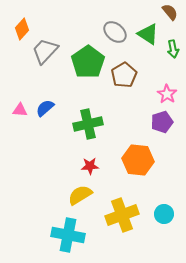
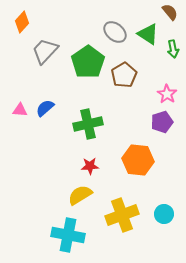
orange diamond: moved 7 px up
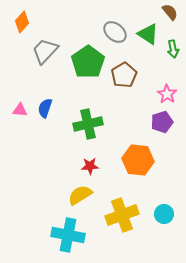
blue semicircle: rotated 30 degrees counterclockwise
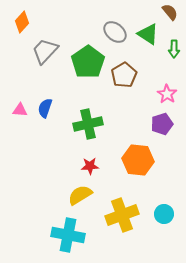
green arrow: moved 1 px right; rotated 12 degrees clockwise
purple pentagon: moved 2 px down
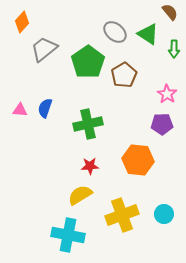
gray trapezoid: moved 1 px left, 2 px up; rotated 8 degrees clockwise
purple pentagon: rotated 15 degrees clockwise
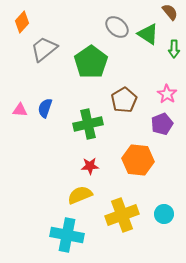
gray ellipse: moved 2 px right, 5 px up
green pentagon: moved 3 px right
brown pentagon: moved 25 px down
purple pentagon: rotated 20 degrees counterclockwise
yellow semicircle: rotated 10 degrees clockwise
cyan cross: moved 1 px left
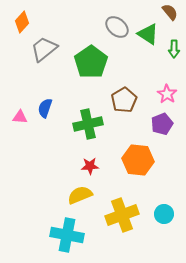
pink triangle: moved 7 px down
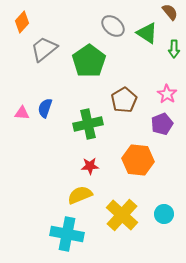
gray ellipse: moved 4 px left, 1 px up
green triangle: moved 1 px left, 1 px up
green pentagon: moved 2 px left, 1 px up
pink triangle: moved 2 px right, 4 px up
yellow cross: rotated 28 degrees counterclockwise
cyan cross: moved 1 px up
